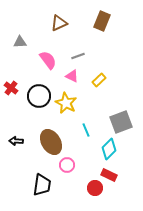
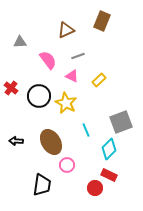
brown triangle: moved 7 px right, 7 px down
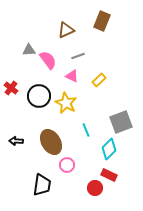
gray triangle: moved 9 px right, 8 px down
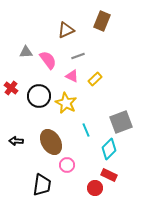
gray triangle: moved 3 px left, 2 px down
yellow rectangle: moved 4 px left, 1 px up
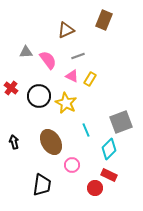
brown rectangle: moved 2 px right, 1 px up
yellow rectangle: moved 5 px left; rotated 16 degrees counterclockwise
black arrow: moved 2 px left, 1 px down; rotated 72 degrees clockwise
pink circle: moved 5 px right
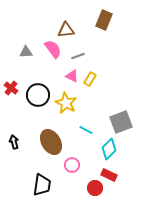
brown triangle: rotated 18 degrees clockwise
pink semicircle: moved 5 px right, 11 px up
black circle: moved 1 px left, 1 px up
cyan line: rotated 40 degrees counterclockwise
